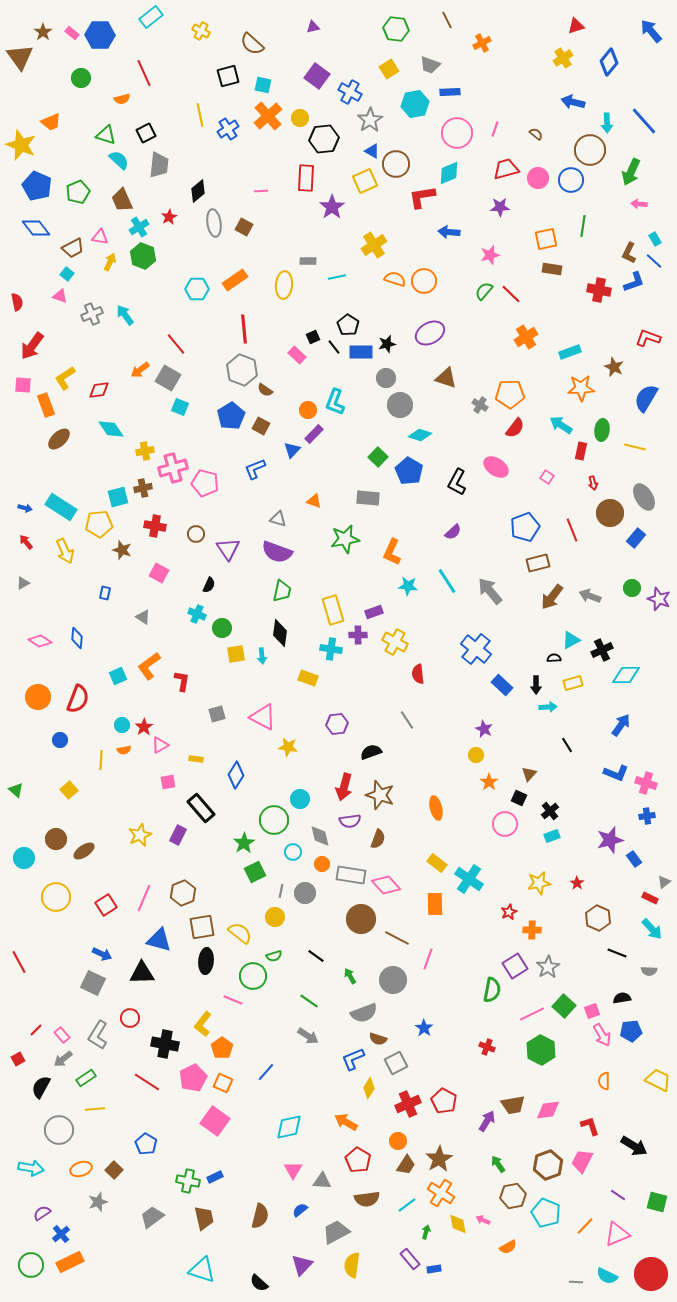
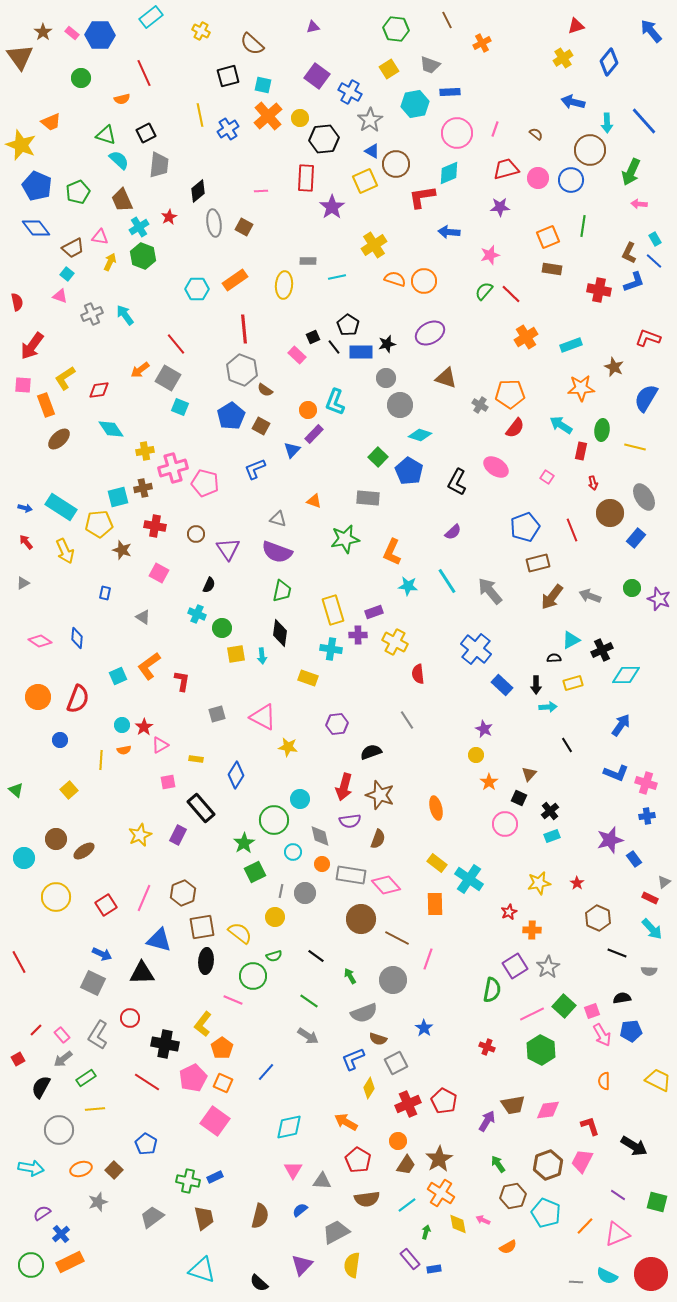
orange square at (546, 239): moved 2 px right, 2 px up; rotated 10 degrees counterclockwise
cyan rectangle at (570, 352): moved 1 px right, 7 px up
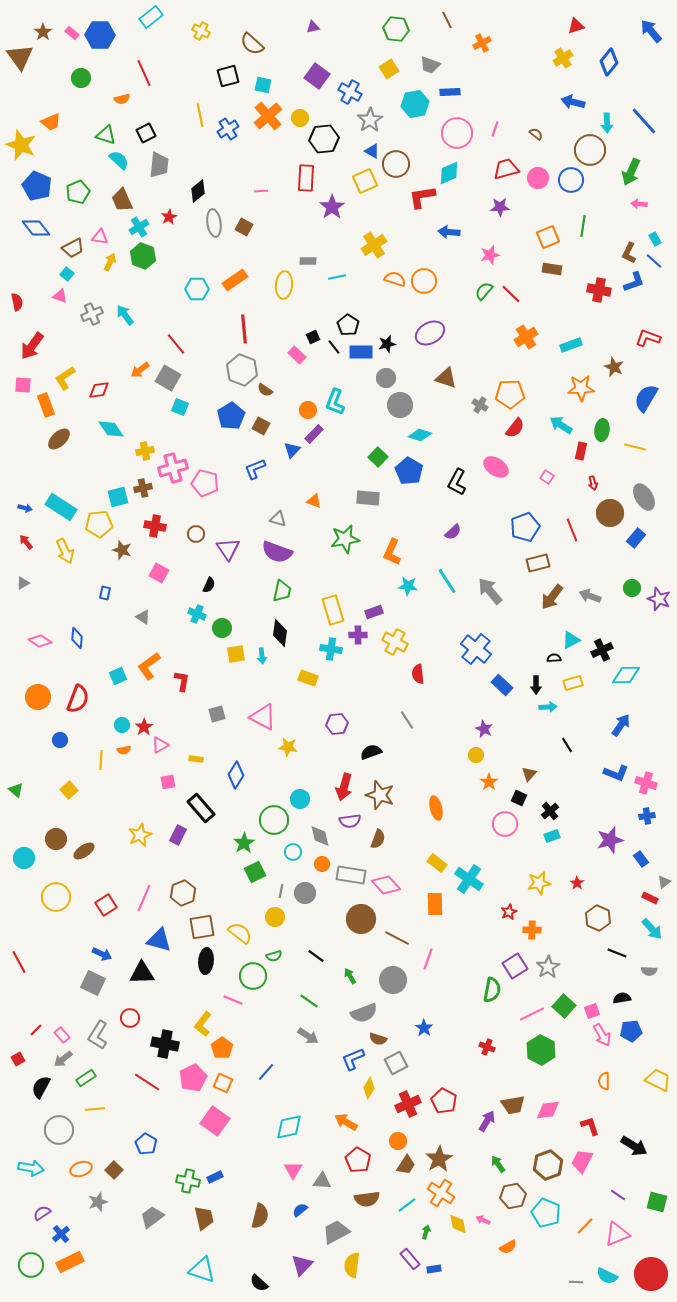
blue rectangle at (634, 859): moved 7 px right
